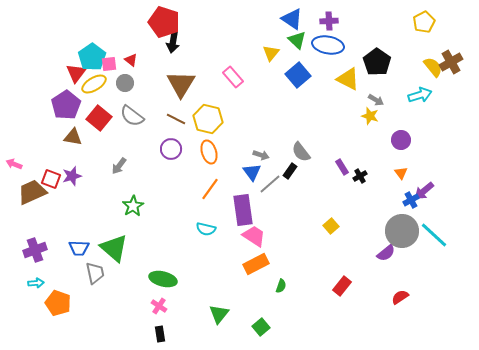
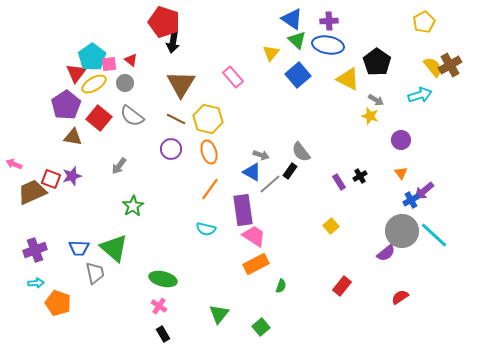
brown cross at (451, 62): moved 1 px left, 3 px down
purple rectangle at (342, 167): moved 3 px left, 15 px down
blue triangle at (252, 172): rotated 24 degrees counterclockwise
black rectangle at (160, 334): moved 3 px right; rotated 21 degrees counterclockwise
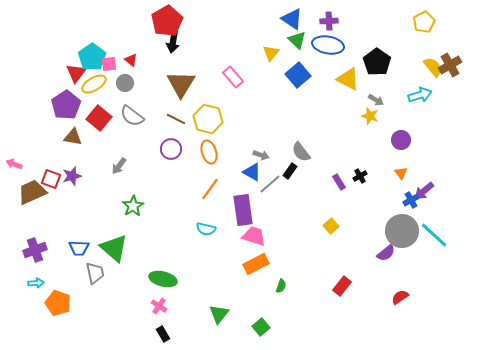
red pentagon at (164, 22): moved 3 px right, 1 px up; rotated 24 degrees clockwise
pink trapezoid at (254, 236): rotated 15 degrees counterclockwise
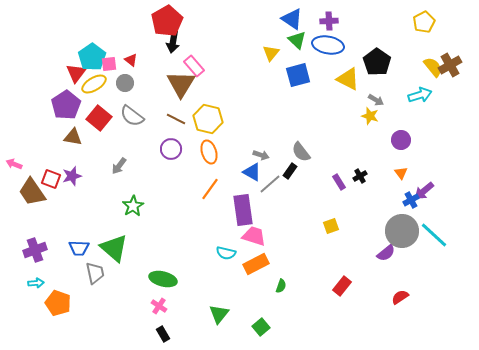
blue square at (298, 75): rotated 25 degrees clockwise
pink rectangle at (233, 77): moved 39 px left, 11 px up
brown trapezoid at (32, 192): rotated 100 degrees counterclockwise
yellow square at (331, 226): rotated 21 degrees clockwise
cyan semicircle at (206, 229): moved 20 px right, 24 px down
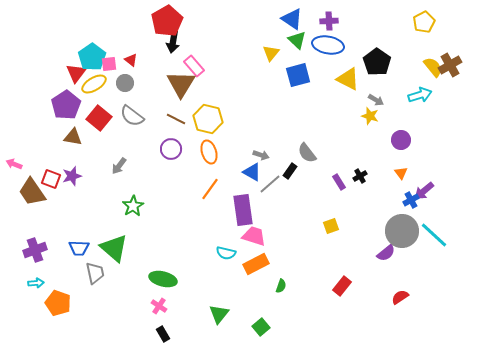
gray semicircle at (301, 152): moved 6 px right, 1 px down
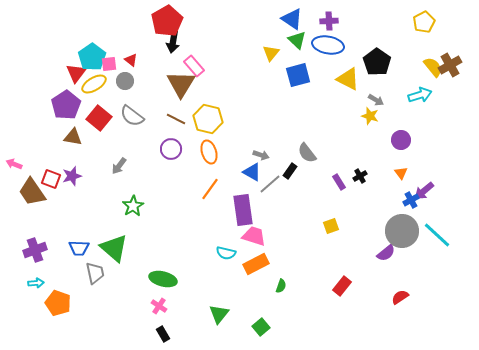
gray circle at (125, 83): moved 2 px up
cyan line at (434, 235): moved 3 px right
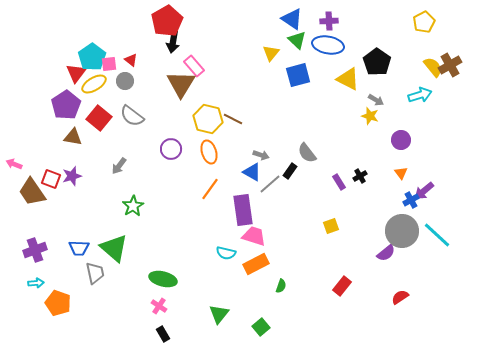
brown line at (176, 119): moved 57 px right
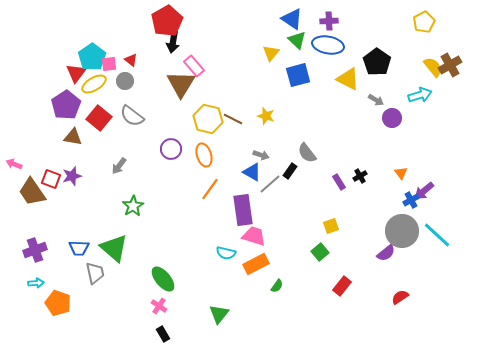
yellow star at (370, 116): moved 104 px left
purple circle at (401, 140): moved 9 px left, 22 px up
orange ellipse at (209, 152): moved 5 px left, 3 px down
green ellipse at (163, 279): rotated 36 degrees clockwise
green semicircle at (281, 286): moved 4 px left; rotated 16 degrees clockwise
green square at (261, 327): moved 59 px right, 75 px up
